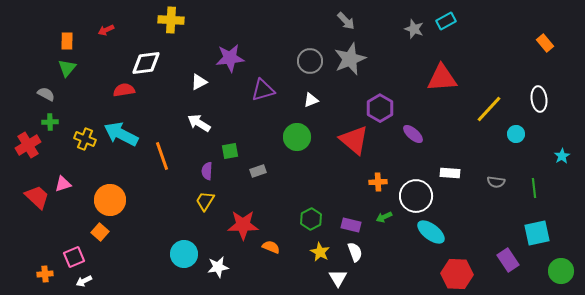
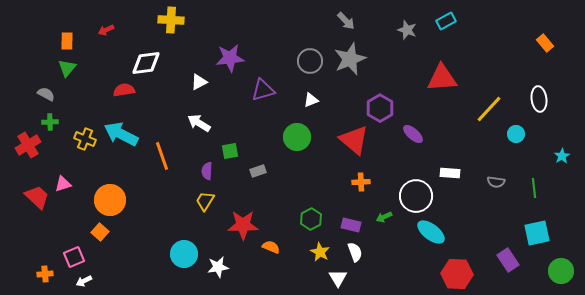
gray star at (414, 29): moved 7 px left, 1 px down
orange cross at (378, 182): moved 17 px left
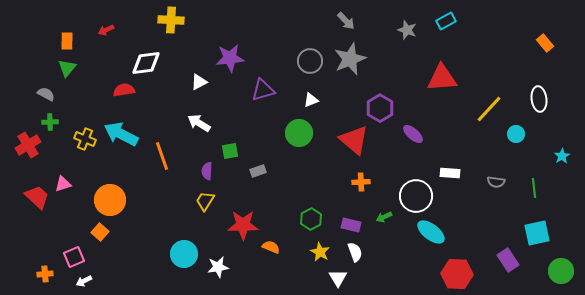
green circle at (297, 137): moved 2 px right, 4 px up
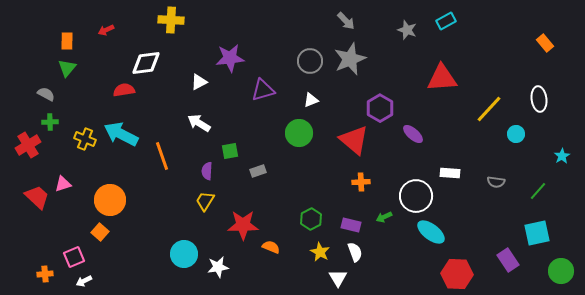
green line at (534, 188): moved 4 px right, 3 px down; rotated 48 degrees clockwise
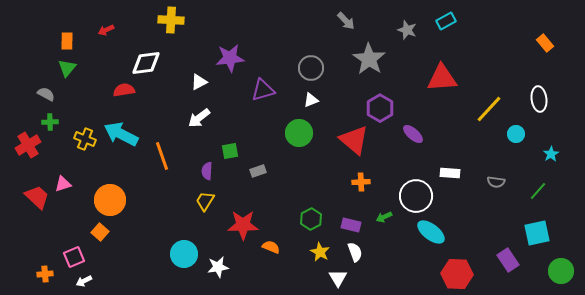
gray star at (350, 59): moved 19 px right; rotated 16 degrees counterclockwise
gray circle at (310, 61): moved 1 px right, 7 px down
white arrow at (199, 123): moved 5 px up; rotated 70 degrees counterclockwise
cyan star at (562, 156): moved 11 px left, 2 px up
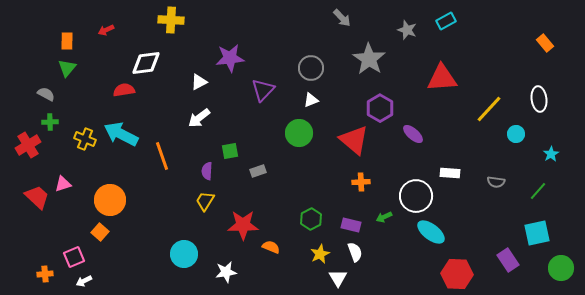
gray arrow at (346, 21): moved 4 px left, 3 px up
purple triangle at (263, 90): rotated 30 degrees counterclockwise
yellow star at (320, 252): moved 2 px down; rotated 18 degrees clockwise
white star at (218, 267): moved 8 px right, 5 px down
green circle at (561, 271): moved 3 px up
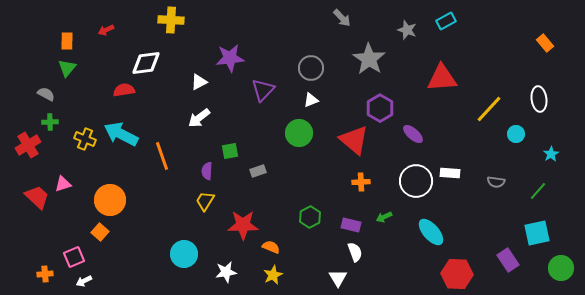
white circle at (416, 196): moved 15 px up
green hexagon at (311, 219): moved 1 px left, 2 px up
cyan ellipse at (431, 232): rotated 12 degrees clockwise
yellow star at (320, 254): moved 47 px left, 21 px down
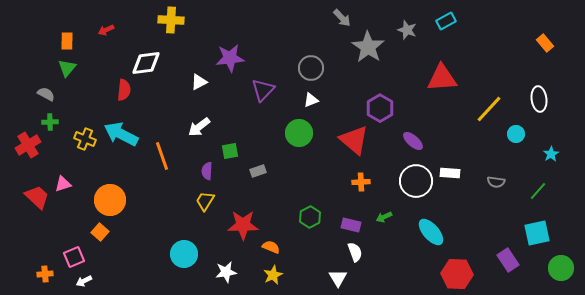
gray star at (369, 59): moved 1 px left, 12 px up
red semicircle at (124, 90): rotated 105 degrees clockwise
white arrow at (199, 118): moved 9 px down
purple ellipse at (413, 134): moved 7 px down
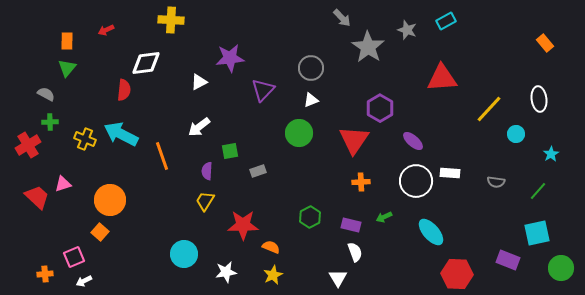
red triangle at (354, 140): rotated 24 degrees clockwise
purple rectangle at (508, 260): rotated 35 degrees counterclockwise
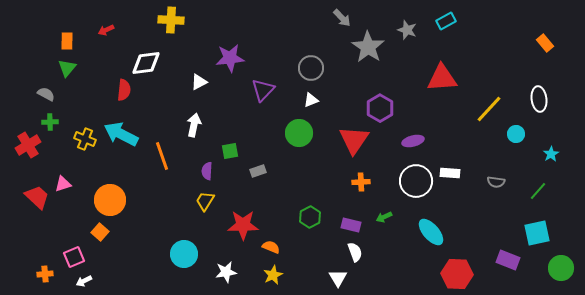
white arrow at (199, 127): moved 5 px left, 2 px up; rotated 140 degrees clockwise
purple ellipse at (413, 141): rotated 55 degrees counterclockwise
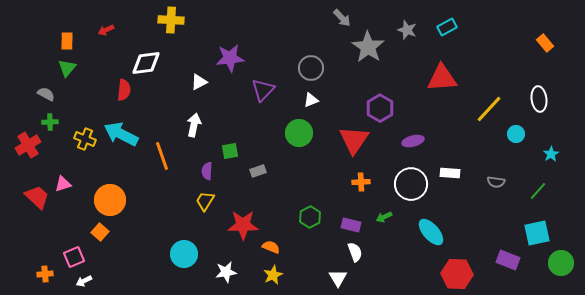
cyan rectangle at (446, 21): moved 1 px right, 6 px down
white circle at (416, 181): moved 5 px left, 3 px down
green circle at (561, 268): moved 5 px up
